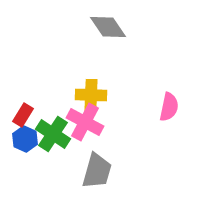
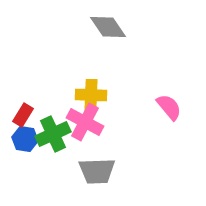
pink semicircle: rotated 52 degrees counterclockwise
green cross: rotated 32 degrees clockwise
blue hexagon: rotated 15 degrees counterclockwise
gray trapezoid: rotated 72 degrees clockwise
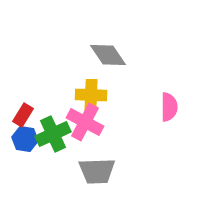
gray diamond: moved 28 px down
pink semicircle: rotated 40 degrees clockwise
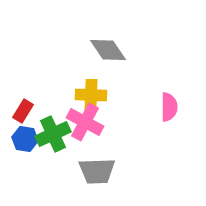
gray diamond: moved 5 px up
red rectangle: moved 4 px up
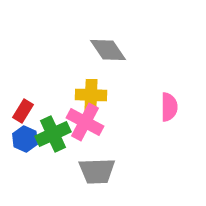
blue hexagon: rotated 15 degrees clockwise
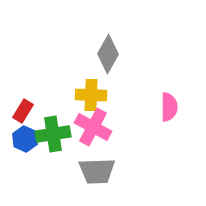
gray diamond: moved 4 px down; rotated 63 degrees clockwise
pink cross: moved 8 px right, 5 px down
green cross: rotated 16 degrees clockwise
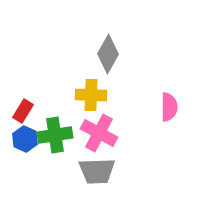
pink cross: moved 6 px right, 6 px down
green cross: moved 2 px right, 1 px down
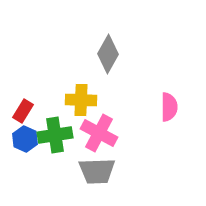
yellow cross: moved 10 px left, 5 px down
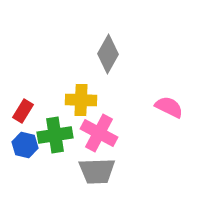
pink semicircle: rotated 64 degrees counterclockwise
blue hexagon: moved 6 px down; rotated 10 degrees counterclockwise
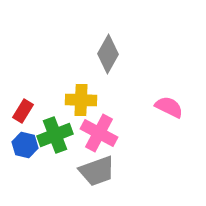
green cross: rotated 12 degrees counterclockwise
gray trapezoid: rotated 18 degrees counterclockwise
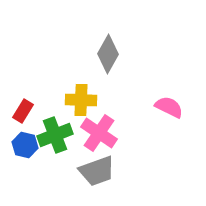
pink cross: rotated 6 degrees clockwise
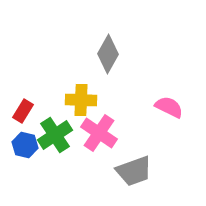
green cross: rotated 12 degrees counterclockwise
gray trapezoid: moved 37 px right
